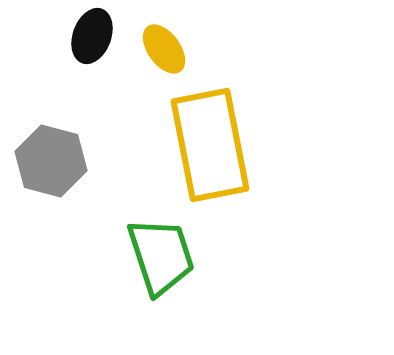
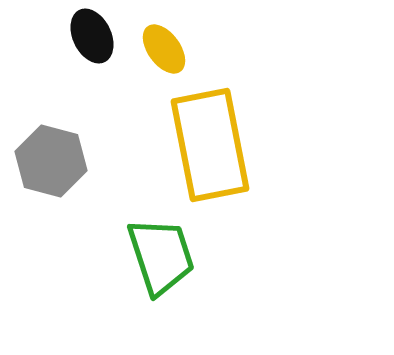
black ellipse: rotated 46 degrees counterclockwise
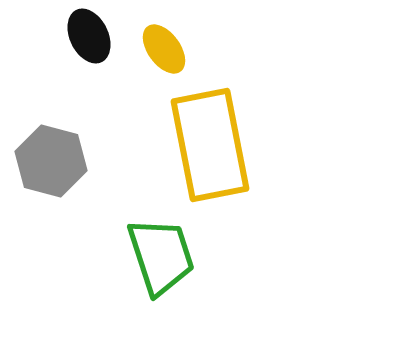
black ellipse: moved 3 px left
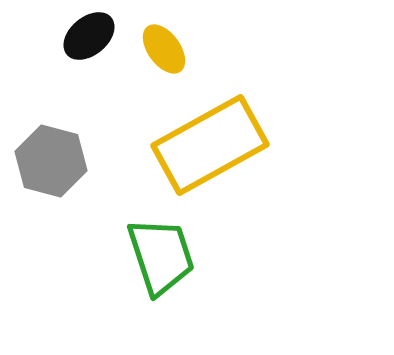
black ellipse: rotated 76 degrees clockwise
yellow rectangle: rotated 72 degrees clockwise
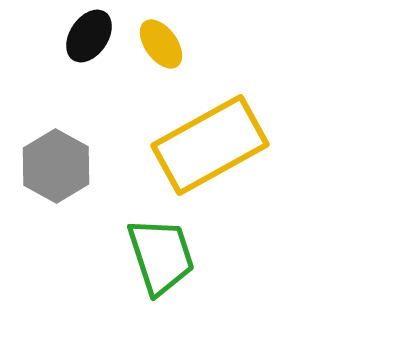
black ellipse: rotated 16 degrees counterclockwise
yellow ellipse: moved 3 px left, 5 px up
gray hexagon: moved 5 px right, 5 px down; rotated 14 degrees clockwise
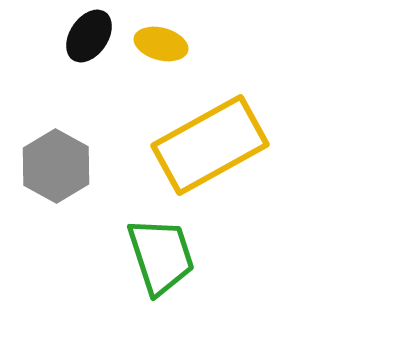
yellow ellipse: rotated 39 degrees counterclockwise
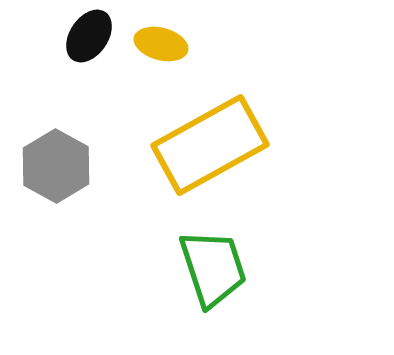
green trapezoid: moved 52 px right, 12 px down
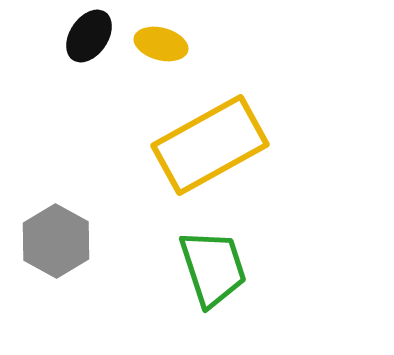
gray hexagon: moved 75 px down
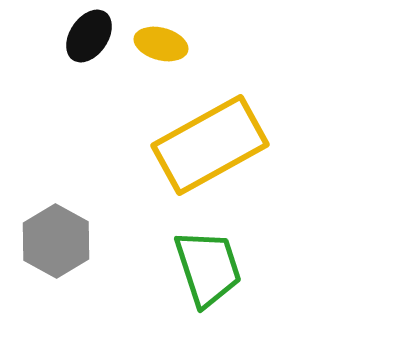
green trapezoid: moved 5 px left
